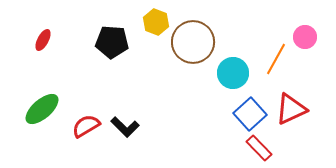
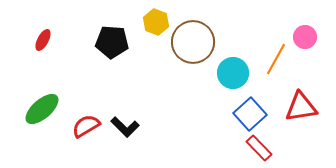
red triangle: moved 10 px right, 2 px up; rotated 16 degrees clockwise
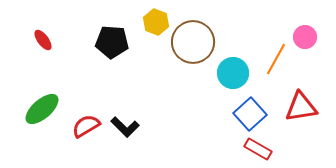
red ellipse: rotated 65 degrees counterclockwise
red rectangle: moved 1 px left, 1 px down; rotated 16 degrees counterclockwise
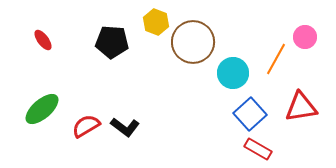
black L-shape: rotated 8 degrees counterclockwise
